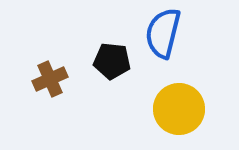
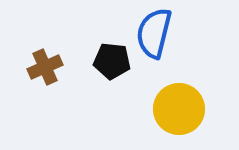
blue semicircle: moved 9 px left
brown cross: moved 5 px left, 12 px up
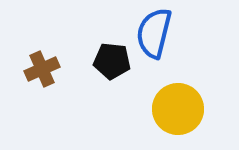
brown cross: moved 3 px left, 2 px down
yellow circle: moved 1 px left
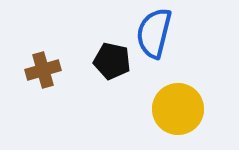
black pentagon: rotated 6 degrees clockwise
brown cross: moved 1 px right, 1 px down; rotated 8 degrees clockwise
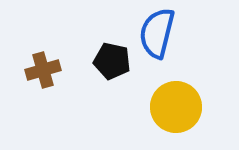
blue semicircle: moved 3 px right
yellow circle: moved 2 px left, 2 px up
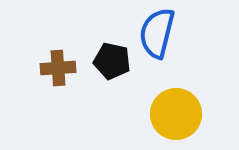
brown cross: moved 15 px right, 2 px up; rotated 12 degrees clockwise
yellow circle: moved 7 px down
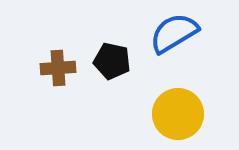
blue semicircle: moved 17 px right; rotated 45 degrees clockwise
yellow circle: moved 2 px right
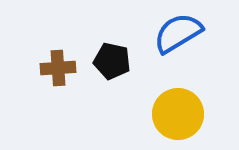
blue semicircle: moved 4 px right
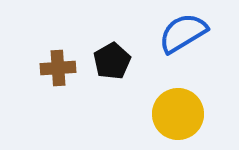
blue semicircle: moved 5 px right
black pentagon: rotated 30 degrees clockwise
